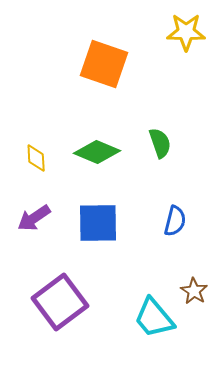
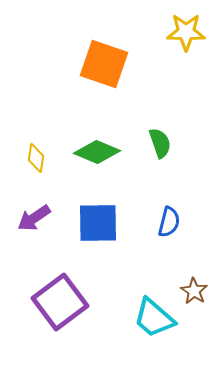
yellow diamond: rotated 12 degrees clockwise
blue semicircle: moved 6 px left, 1 px down
cyan trapezoid: rotated 9 degrees counterclockwise
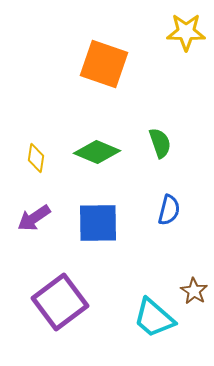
blue semicircle: moved 12 px up
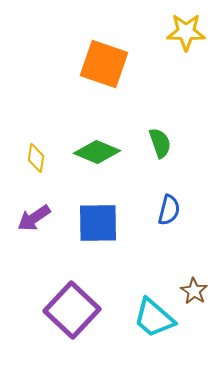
purple square: moved 12 px right, 8 px down; rotated 10 degrees counterclockwise
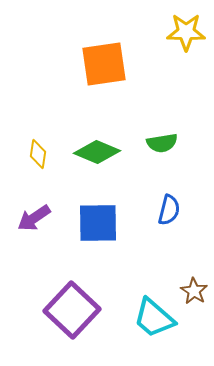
orange square: rotated 27 degrees counterclockwise
green semicircle: moved 2 px right; rotated 100 degrees clockwise
yellow diamond: moved 2 px right, 4 px up
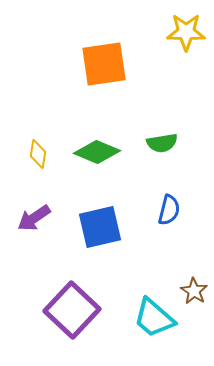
blue square: moved 2 px right, 4 px down; rotated 12 degrees counterclockwise
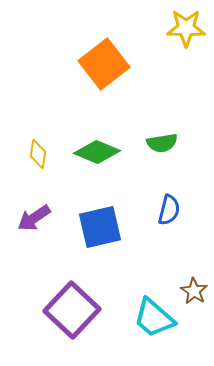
yellow star: moved 4 px up
orange square: rotated 30 degrees counterclockwise
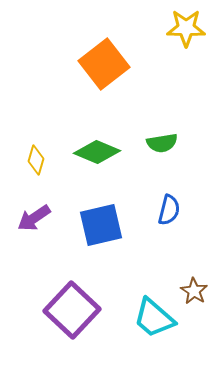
yellow diamond: moved 2 px left, 6 px down; rotated 8 degrees clockwise
blue square: moved 1 px right, 2 px up
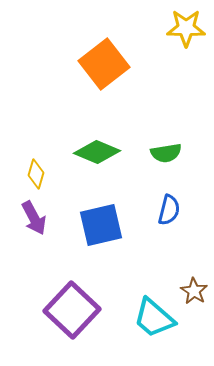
green semicircle: moved 4 px right, 10 px down
yellow diamond: moved 14 px down
purple arrow: rotated 84 degrees counterclockwise
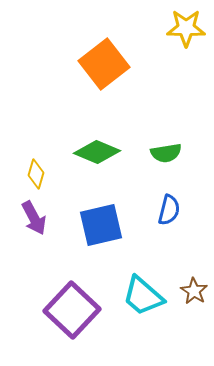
cyan trapezoid: moved 11 px left, 22 px up
